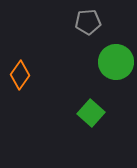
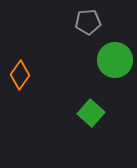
green circle: moved 1 px left, 2 px up
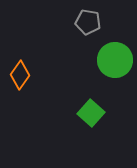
gray pentagon: rotated 15 degrees clockwise
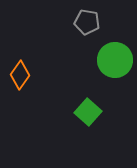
gray pentagon: moved 1 px left
green square: moved 3 px left, 1 px up
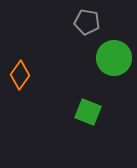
green circle: moved 1 px left, 2 px up
green square: rotated 20 degrees counterclockwise
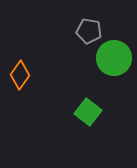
gray pentagon: moved 2 px right, 9 px down
green square: rotated 16 degrees clockwise
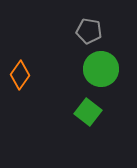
green circle: moved 13 px left, 11 px down
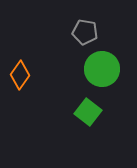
gray pentagon: moved 4 px left, 1 px down
green circle: moved 1 px right
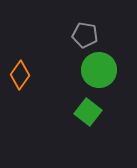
gray pentagon: moved 3 px down
green circle: moved 3 px left, 1 px down
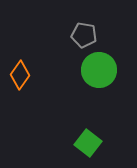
gray pentagon: moved 1 px left
green square: moved 31 px down
